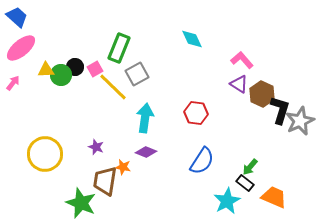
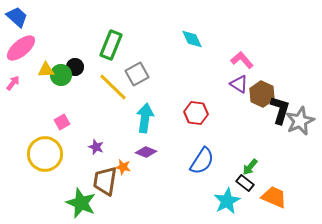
green rectangle: moved 8 px left, 3 px up
pink square: moved 33 px left, 53 px down
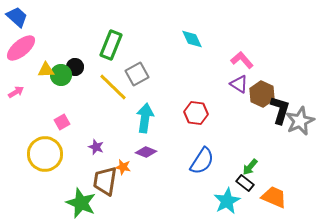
pink arrow: moved 3 px right, 9 px down; rotated 21 degrees clockwise
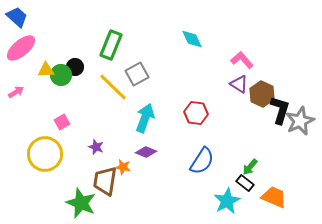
cyan arrow: rotated 12 degrees clockwise
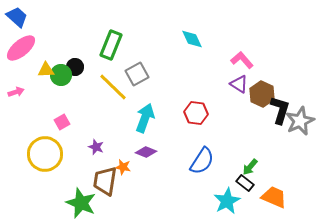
pink arrow: rotated 14 degrees clockwise
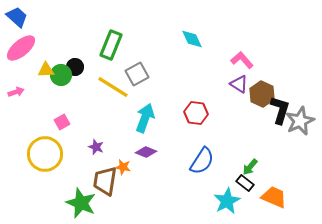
yellow line: rotated 12 degrees counterclockwise
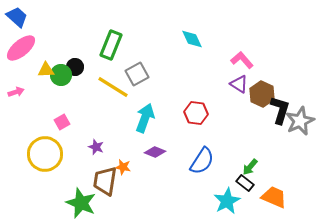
purple diamond: moved 9 px right
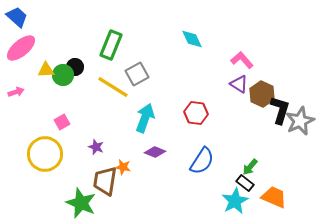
green circle: moved 2 px right
cyan star: moved 8 px right
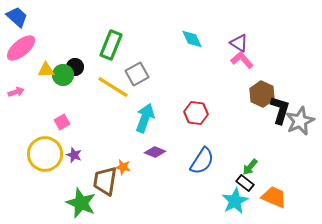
purple triangle: moved 41 px up
purple star: moved 22 px left, 8 px down
